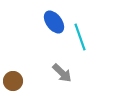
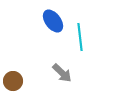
blue ellipse: moved 1 px left, 1 px up
cyan line: rotated 12 degrees clockwise
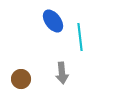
gray arrow: rotated 40 degrees clockwise
brown circle: moved 8 px right, 2 px up
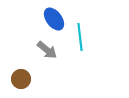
blue ellipse: moved 1 px right, 2 px up
gray arrow: moved 15 px left, 23 px up; rotated 45 degrees counterclockwise
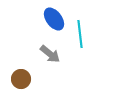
cyan line: moved 3 px up
gray arrow: moved 3 px right, 4 px down
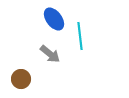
cyan line: moved 2 px down
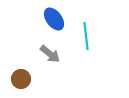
cyan line: moved 6 px right
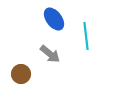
brown circle: moved 5 px up
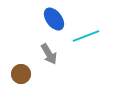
cyan line: rotated 76 degrees clockwise
gray arrow: moved 1 px left; rotated 20 degrees clockwise
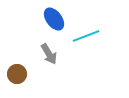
brown circle: moved 4 px left
